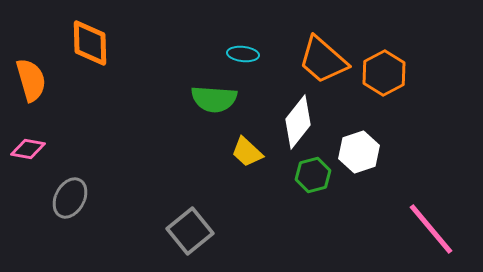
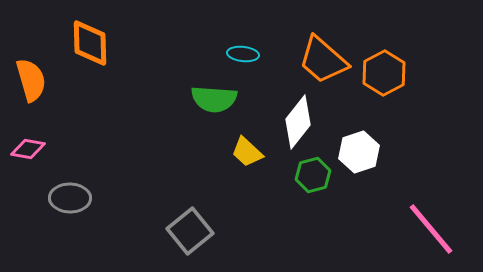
gray ellipse: rotated 63 degrees clockwise
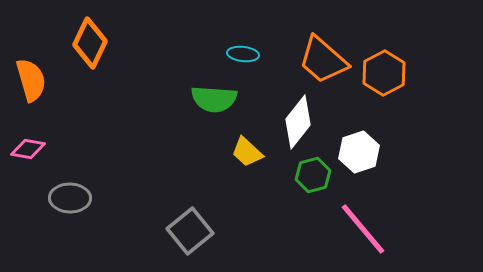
orange diamond: rotated 27 degrees clockwise
pink line: moved 68 px left
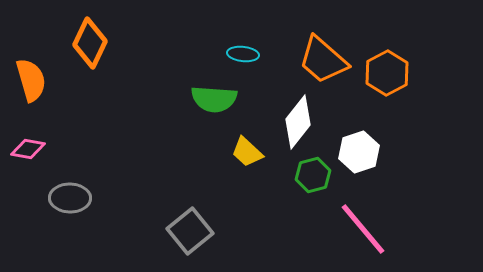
orange hexagon: moved 3 px right
